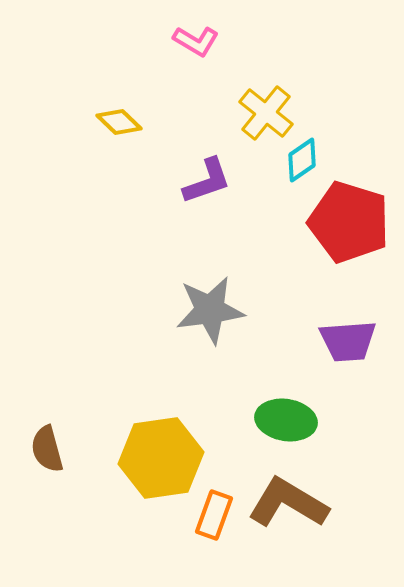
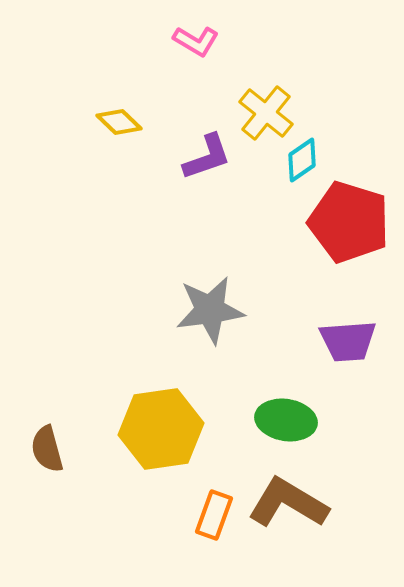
purple L-shape: moved 24 px up
yellow hexagon: moved 29 px up
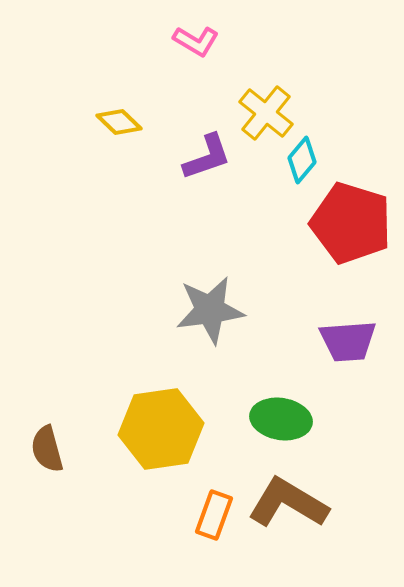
cyan diamond: rotated 15 degrees counterclockwise
red pentagon: moved 2 px right, 1 px down
green ellipse: moved 5 px left, 1 px up
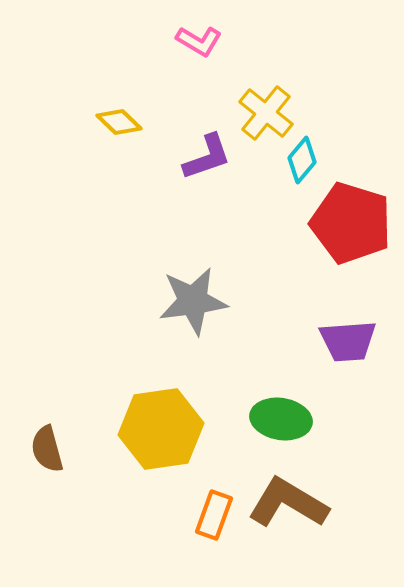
pink L-shape: moved 3 px right
gray star: moved 17 px left, 9 px up
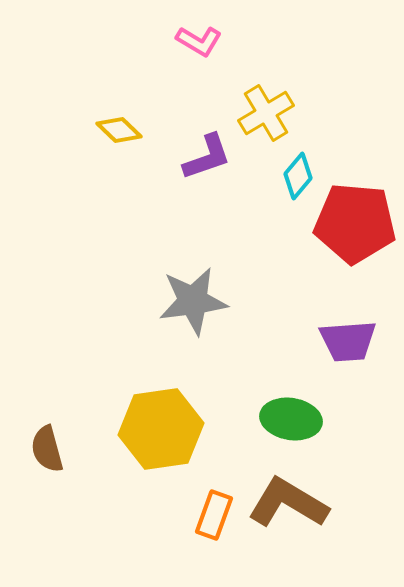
yellow cross: rotated 20 degrees clockwise
yellow diamond: moved 8 px down
cyan diamond: moved 4 px left, 16 px down
red pentagon: moved 4 px right; rotated 12 degrees counterclockwise
green ellipse: moved 10 px right
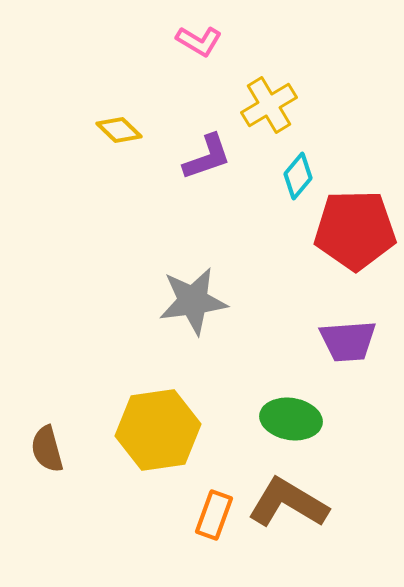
yellow cross: moved 3 px right, 8 px up
red pentagon: moved 7 px down; rotated 6 degrees counterclockwise
yellow hexagon: moved 3 px left, 1 px down
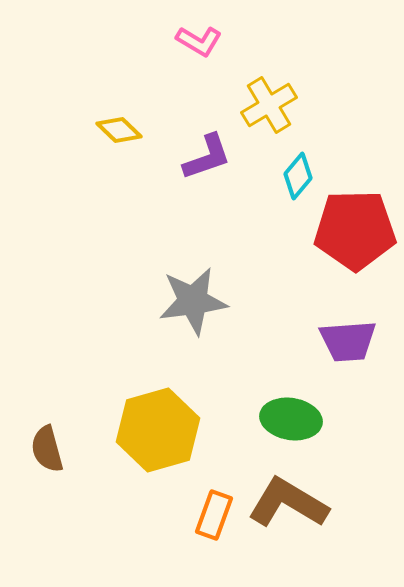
yellow hexagon: rotated 8 degrees counterclockwise
